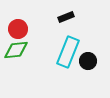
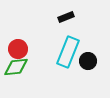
red circle: moved 20 px down
green diamond: moved 17 px down
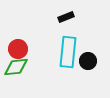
cyan rectangle: rotated 16 degrees counterclockwise
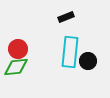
cyan rectangle: moved 2 px right
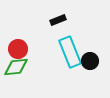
black rectangle: moved 8 px left, 3 px down
cyan rectangle: rotated 28 degrees counterclockwise
black circle: moved 2 px right
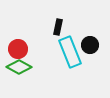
black rectangle: moved 7 px down; rotated 56 degrees counterclockwise
black circle: moved 16 px up
green diamond: moved 3 px right; rotated 35 degrees clockwise
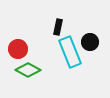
black circle: moved 3 px up
green diamond: moved 9 px right, 3 px down
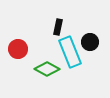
green diamond: moved 19 px right, 1 px up
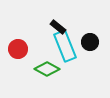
black rectangle: rotated 63 degrees counterclockwise
cyan rectangle: moved 5 px left, 6 px up
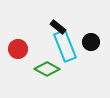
black circle: moved 1 px right
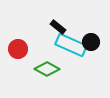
cyan rectangle: moved 6 px right, 1 px up; rotated 44 degrees counterclockwise
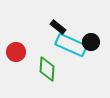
red circle: moved 2 px left, 3 px down
green diamond: rotated 65 degrees clockwise
